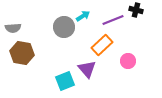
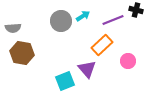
gray circle: moved 3 px left, 6 px up
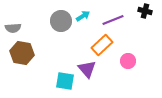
black cross: moved 9 px right, 1 px down
cyan square: rotated 30 degrees clockwise
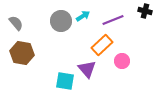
gray semicircle: moved 3 px right, 5 px up; rotated 126 degrees counterclockwise
pink circle: moved 6 px left
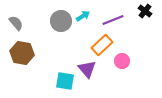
black cross: rotated 24 degrees clockwise
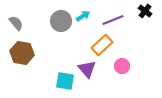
pink circle: moved 5 px down
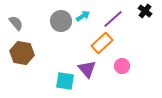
purple line: moved 1 px up; rotated 20 degrees counterclockwise
orange rectangle: moved 2 px up
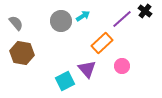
purple line: moved 9 px right
cyan square: rotated 36 degrees counterclockwise
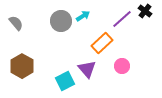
brown hexagon: moved 13 px down; rotated 20 degrees clockwise
